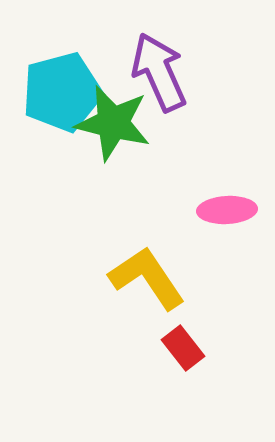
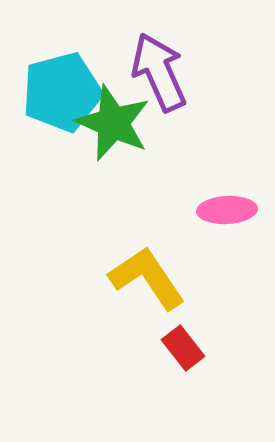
green star: rotated 10 degrees clockwise
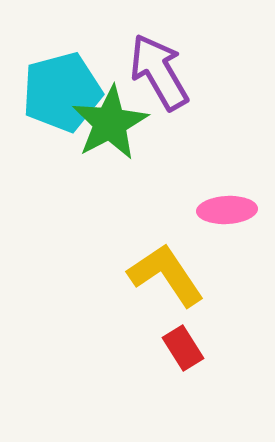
purple arrow: rotated 6 degrees counterclockwise
green star: moved 3 px left; rotated 20 degrees clockwise
yellow L-shape: moved 19 px right, 3 px up
red rectangle: rotated 6 degrees clockwise
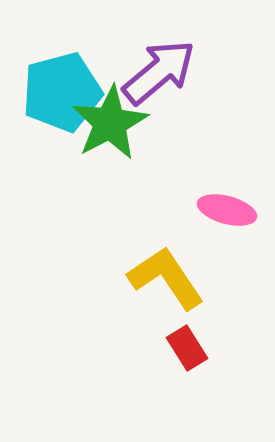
purple arrow: rotated 80 degrees clockwise
pink ellipse: rotated 18 degrees clockwise
yellow L-shape: moved 3 px down
red rectangle: moved 4 px right
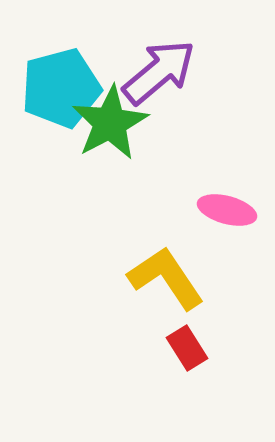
cyan pentagon: moved 1 px left, 4 px up
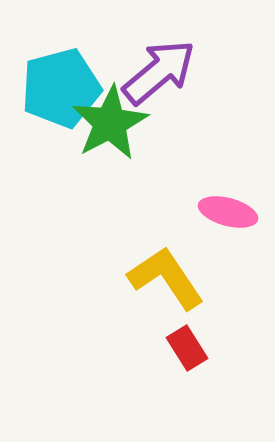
pink ellipse: moved 1 px right, 2 px down
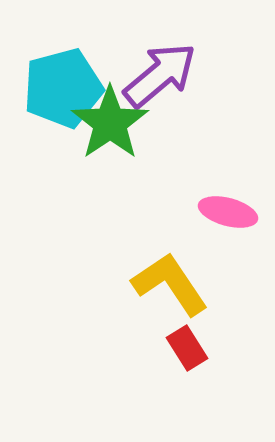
purple arrow: moved 1 px right, 3 px down
cyan pentagon: moved 2 px right
green star: rotated 6 degrees counterclockwise
yellow L-shape: moved 4 px right, 6 px down
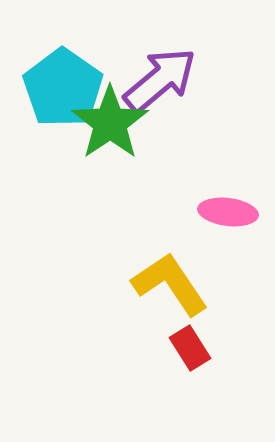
purple arrow: moved 5 px down
cyan pentagon: rotated 22 degrees counterclockwise
pink ellipse: rotated 8 degrees counterclockwise
red rectangle: moved 3 px right
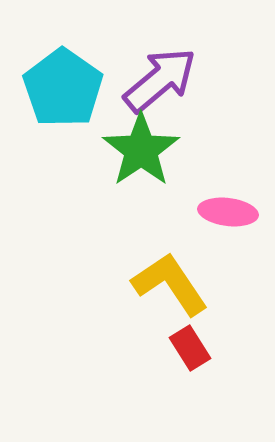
green star: moved 31 px right, 27 px down
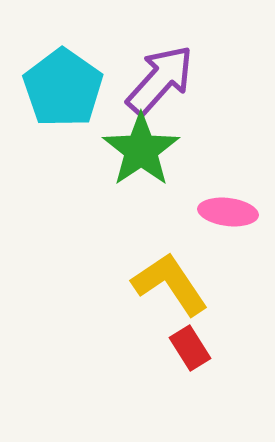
purple arrow: rotated 8 degrees counterclockwise
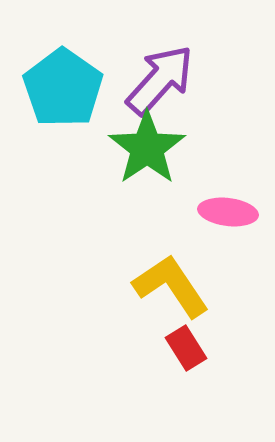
green star: moved 6 px right, 2 px up
yellow L-shape: moved 1 px right, 2 px down
red rectangle: moved 4 px left
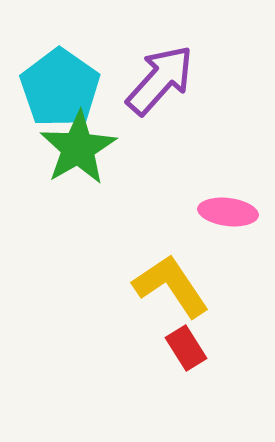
cyan pentagon: moved 3 px left
green star: moved 69 px left; rotated 4 degrees clockwise
